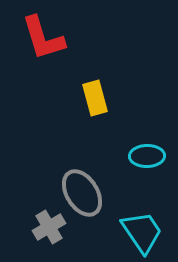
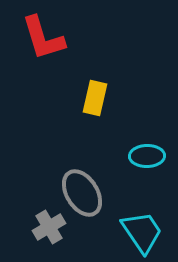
yellow rectangle: rotated 28 degrees clockwise
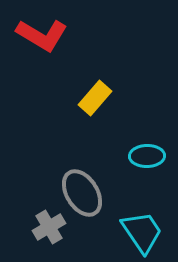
red L-shape: moved 1 px left, 3 px up; rotated 42 degrees counterclockwise
yellow rectangle: rotated 28 degrees clockwise
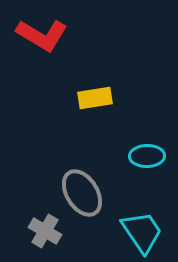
yellow rectangle: rotated 40 degrees clockwise
gray cross: moved 4 px left, 4 px down; rotated 28 degrees counterclockwise
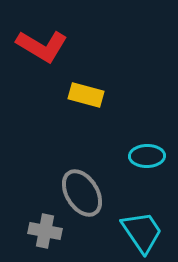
red L-shape: moved 11 px down
yellow rectangle: moved 9 px left, 3 px up; rotated 24 degrees clockwise
gray cross: rotated 20 degrees counterclockwise
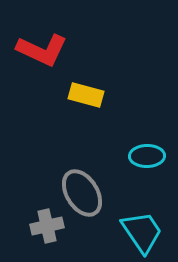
red L-shape: moved 4 px down; rotated 6 degrees counterclockwise
gray cross: moved 2 px right, 5 px up; rotated 24 degrees counterclockwise
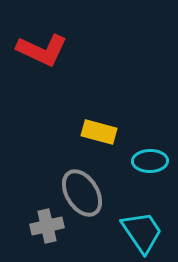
yellow rectangle: moved 13 px right, 37 px down
cyan ellipse: moved 3 px right, 5 px down
